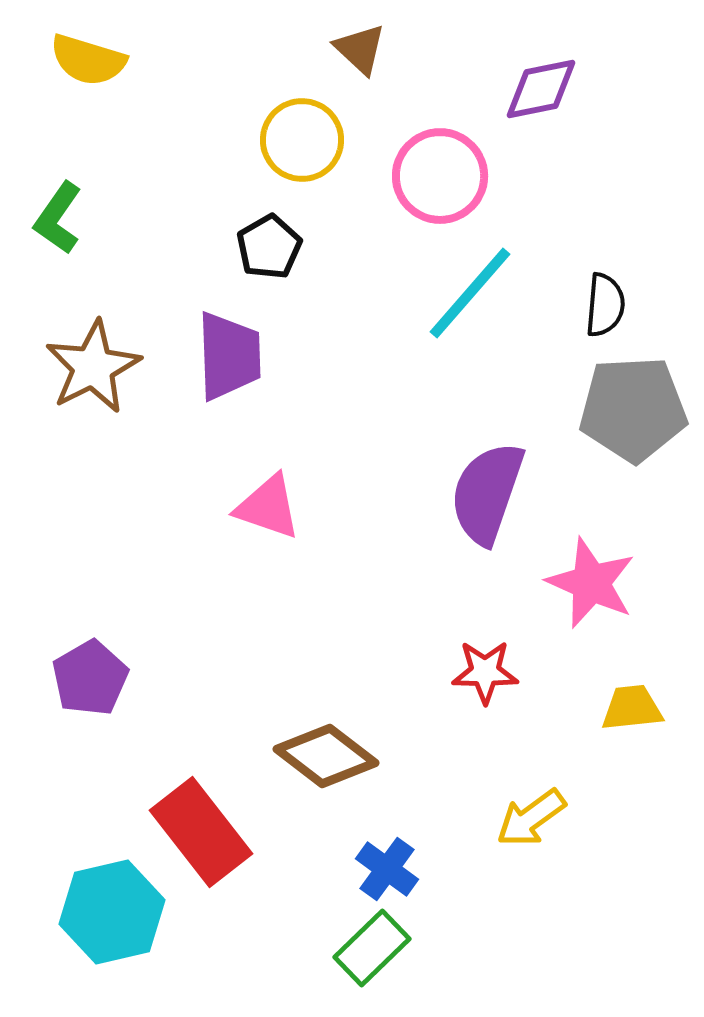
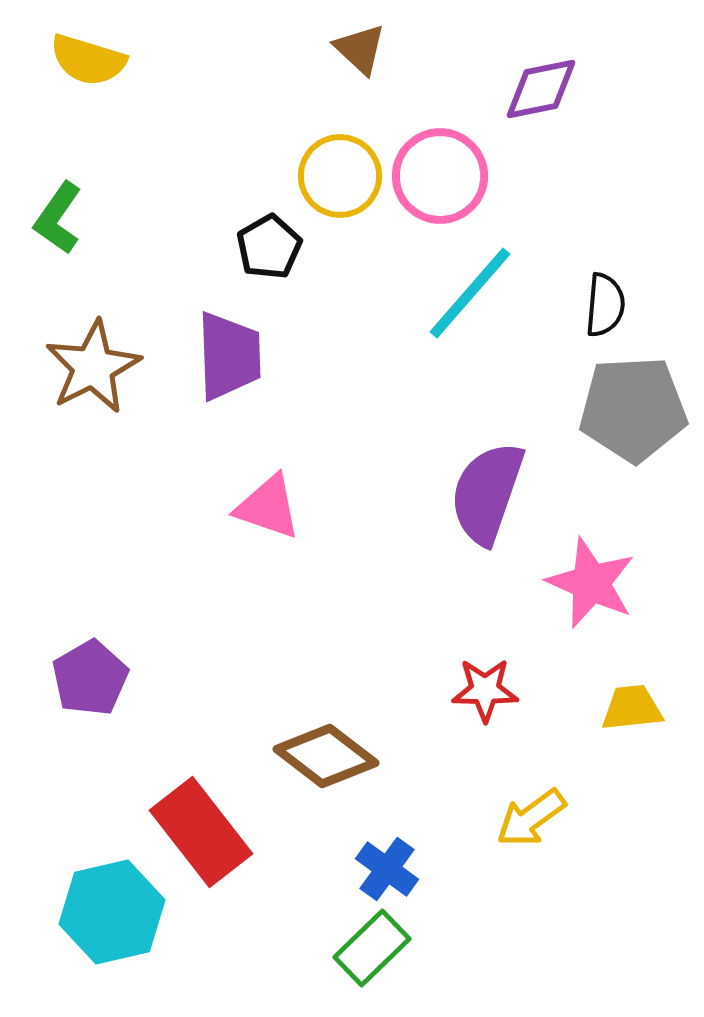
yellow circle: moved 38 px right, 36 px down
red star: moved 18 px down
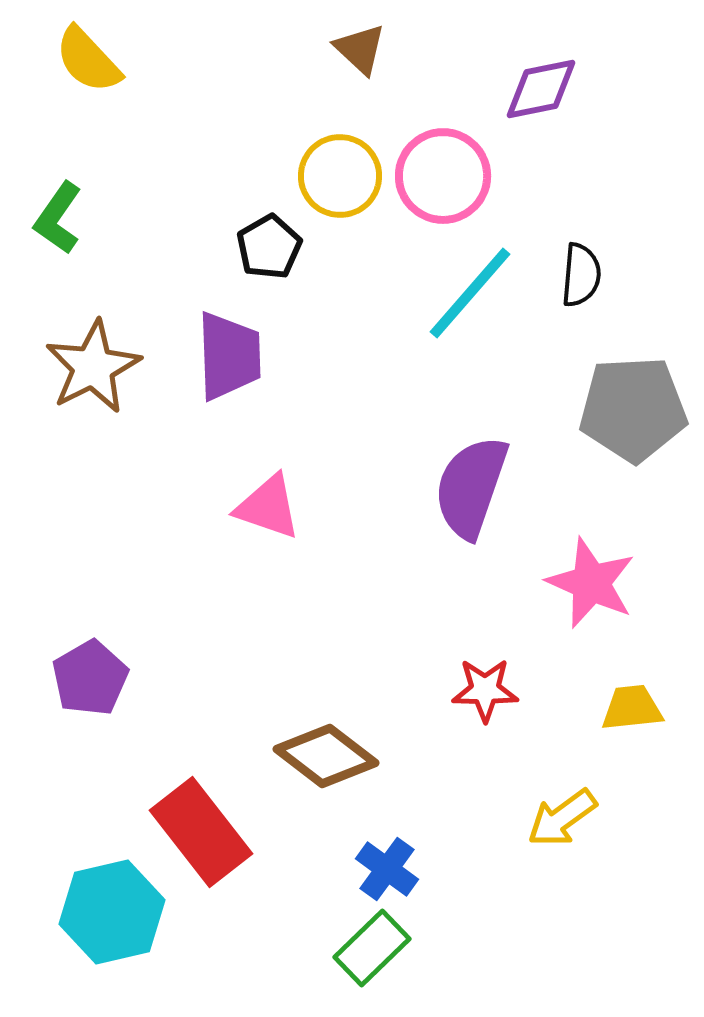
yellow semicircle: rotated 30 degrees clockwise
pink circle: moved 3 px right
black semicircle: moved 24 px left, 30 px up
purple semicircle: moved 16 px left, 6 px up
yellow arrow: moved 31 px right
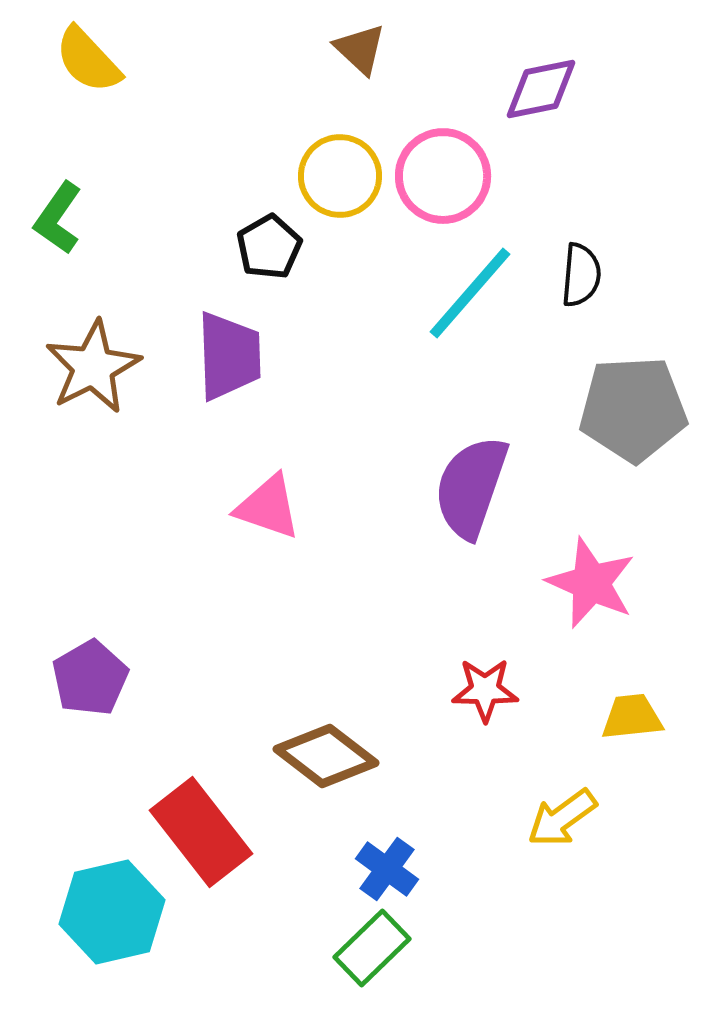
yellow trapezoid: moved 9 px down
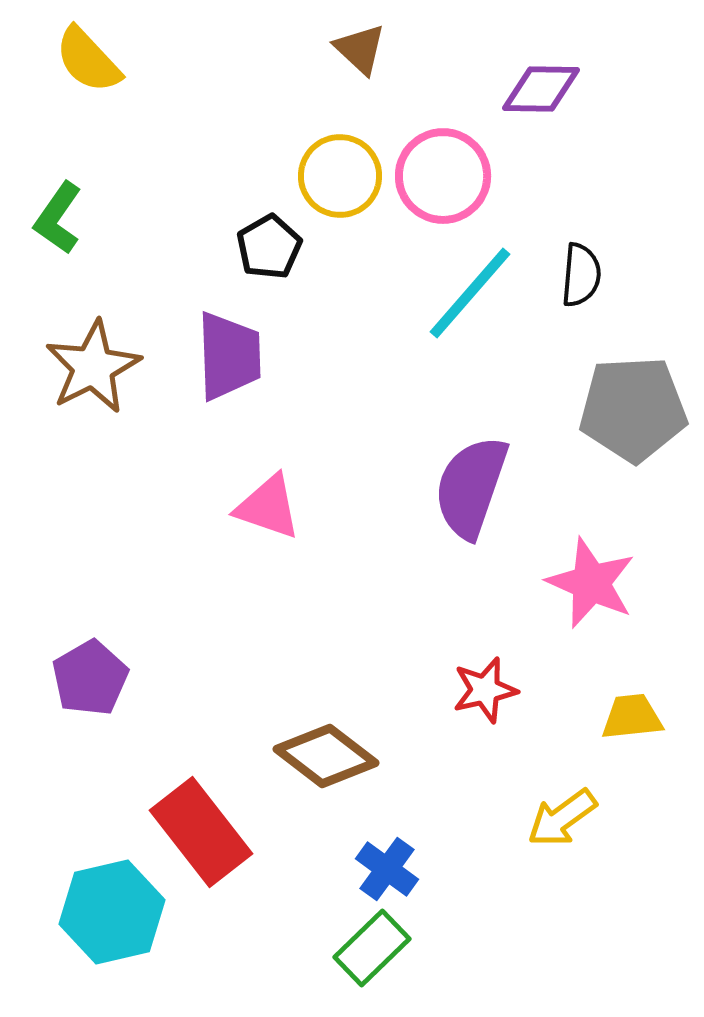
purple diamond: rotated 12 degrees clockwise
red star: rotated 14 degrees counterclockwise
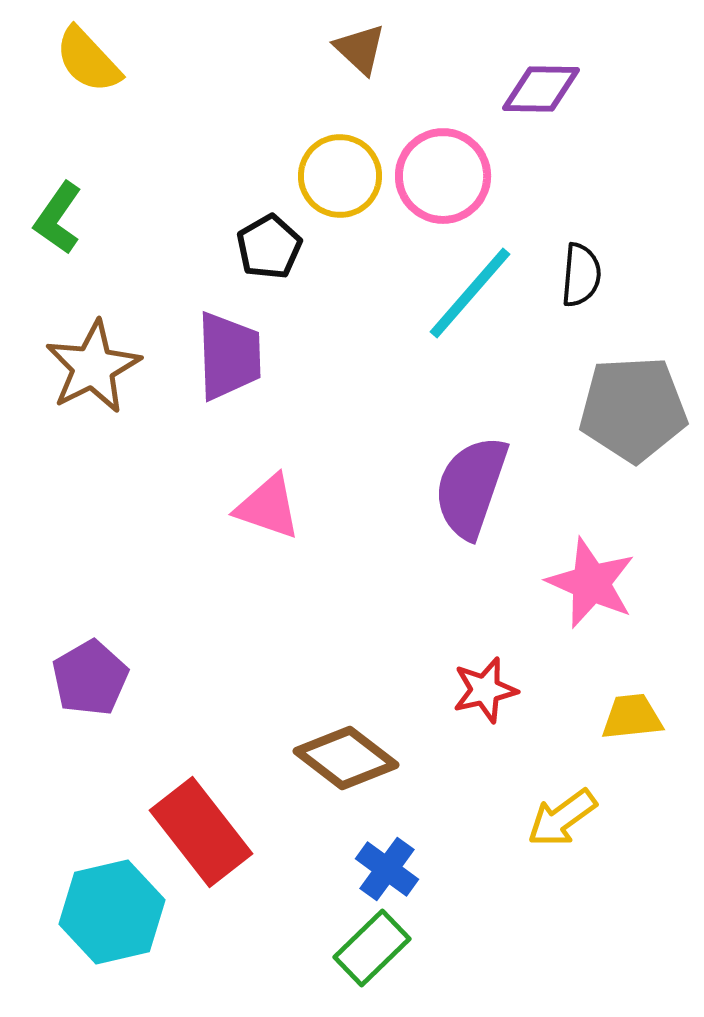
brown diamond: moved 20 px right, 2 px down
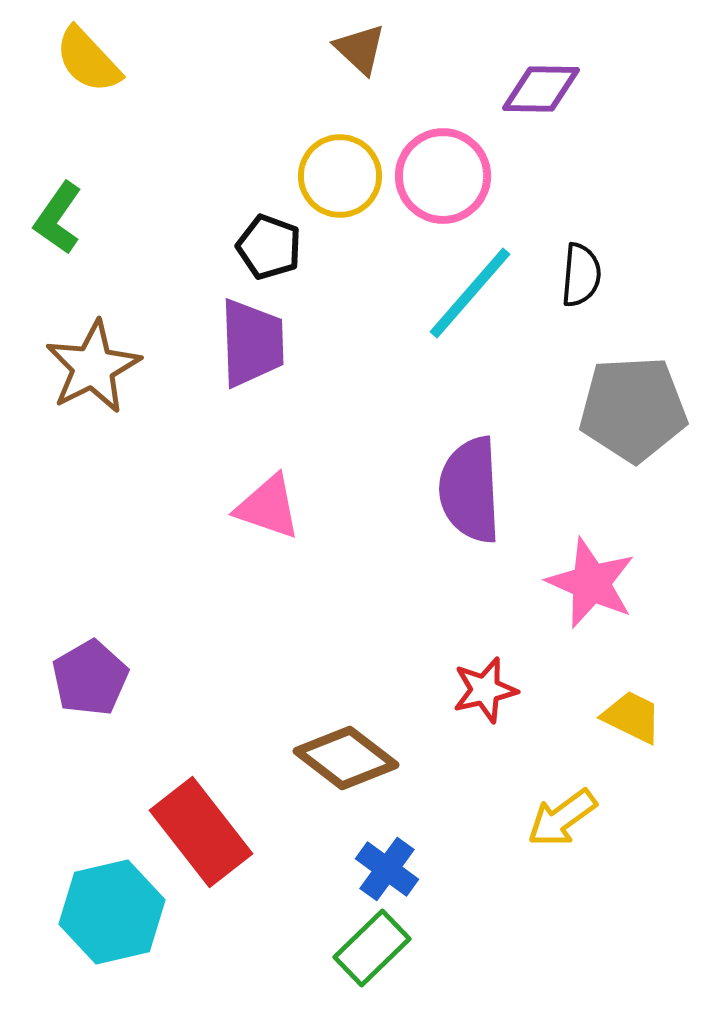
black pentagon: rotated 22 degrees counterclockwise
purple trapezoid: moved 23 px right, 13 px up
purple semicircle: moved 1 px left, 3 px down; rotated 22 degrees counterclockwise
yellow trapezoid: rotated 32 degrees clockwise
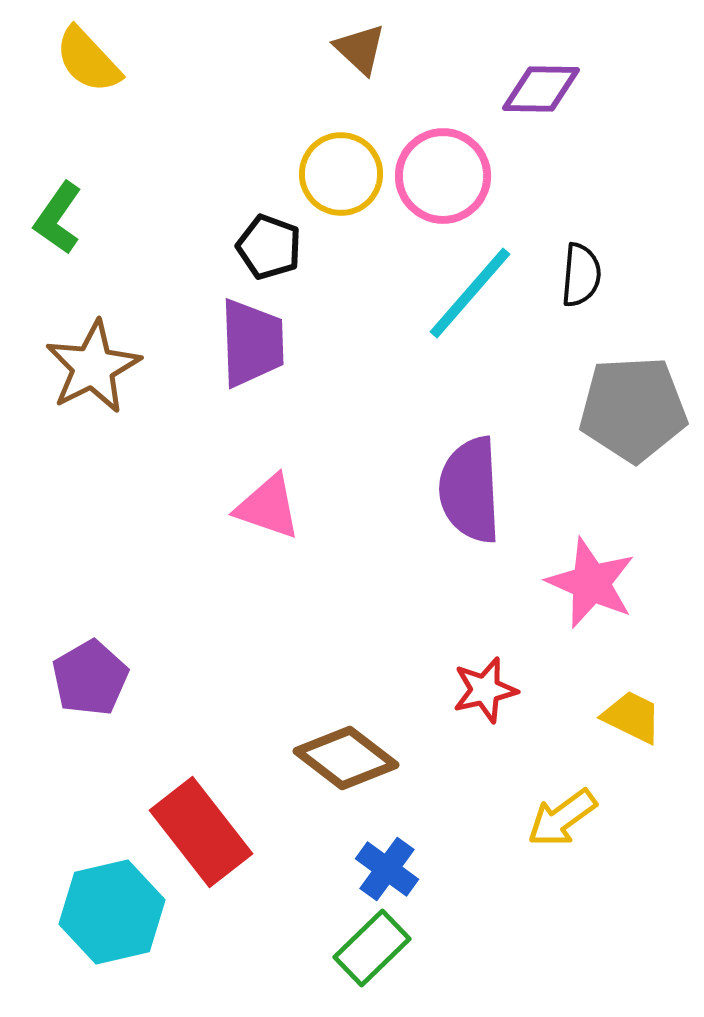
yellow circle: moved 1 px right, 2 px up
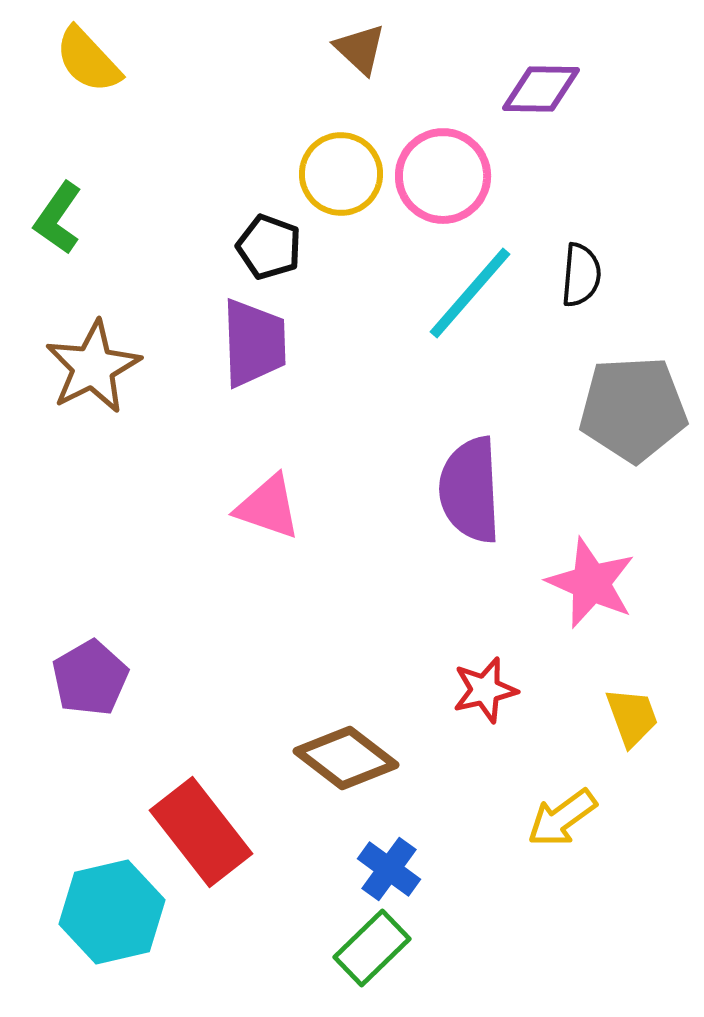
purple trapezoid: moved 2 px right
yellow trapezoid: rotated 44 degrees clockwise
blue cross: moved 2 px right
